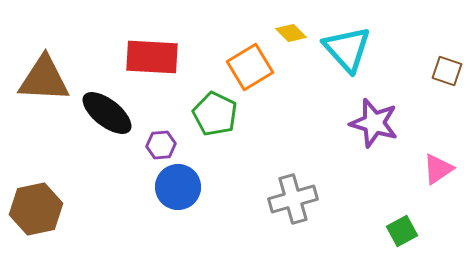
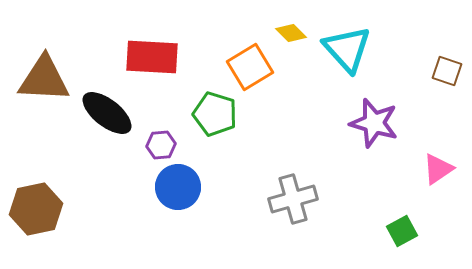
green pentagon: rotated 9 degrees counterclockwise
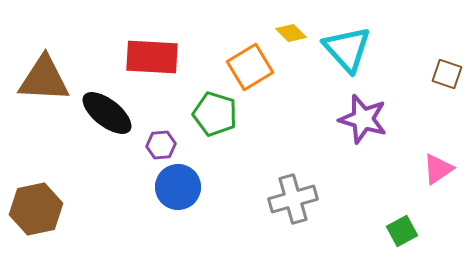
brown square: moved 3 px down
purple star: moved 11 px left, 4 px up
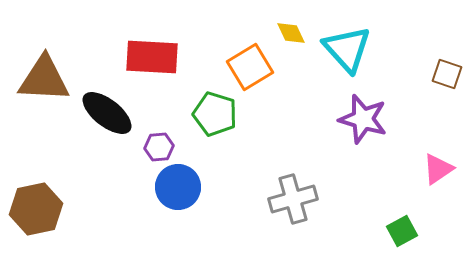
yellow diamond: rotated 20 degrees clockwise
purple hexagon: moved 2 px left, 2 px down
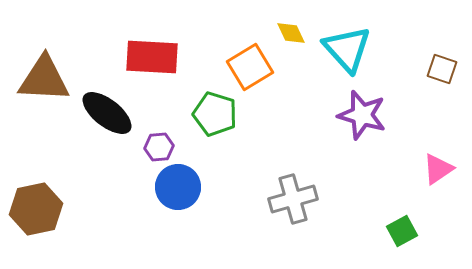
brown square: moved 5 px left, 5 px up
purple star: moved 1 px left, 4 px up
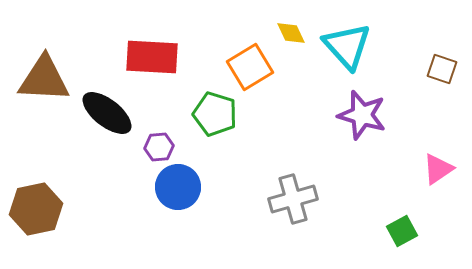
cyan triangle: moved 3 px up
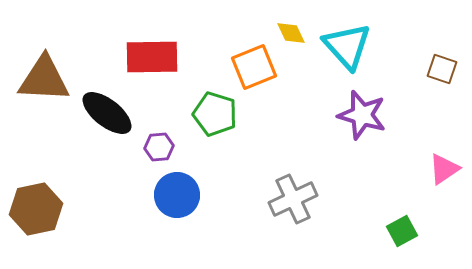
red rectangle: rotated 4 degrees counterclockwise
orange square: moved 4 px right; rotated 9 degrees clockwise
pink triangle: moved 6 px right
blue circle: moved 1 px left, 8 px down
gray cross: rotated 9 degrees counterclockwise
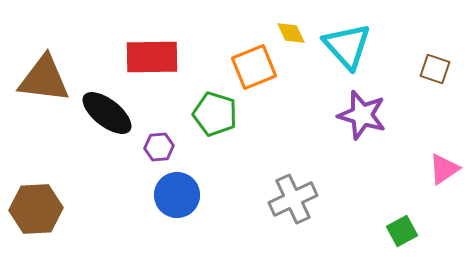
brown square: moved 7 px left
brown triangle: rotated 4 degrees clockwise
brown hexagon: rotated 9 degrees clockwise
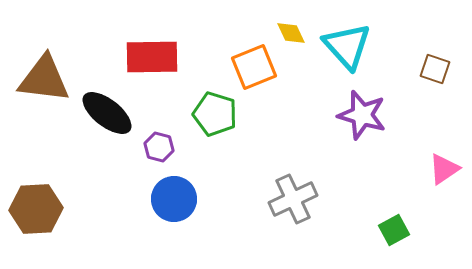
purple hexagon: rotated 20 degrees clockwise
blue circle: moved 3 px left, 4 px down
green square: moved 8 px left, 1 px up
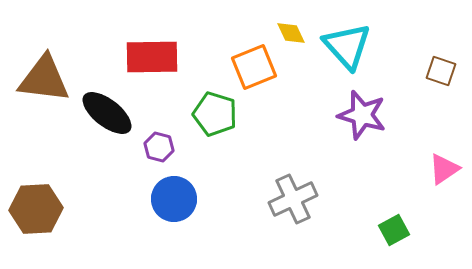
brown square: moved 6 px right, 2 px down
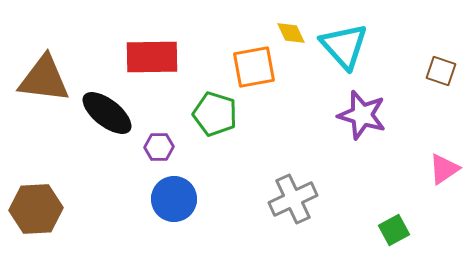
cyan triangle: moved 3 px left
orange square: rotated 12 degrees clockwise
purple hexagon: rotated 16 degrees counterclockwise
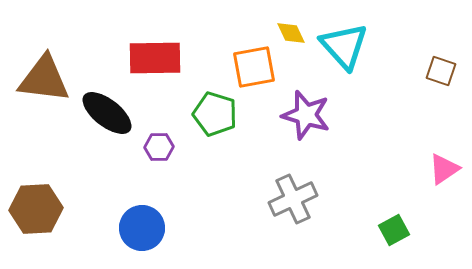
red rectangle: moved 3 px right, 1 px down
purple star: moved 56 px left
blue circle: moved 32 px left, 29 px down
